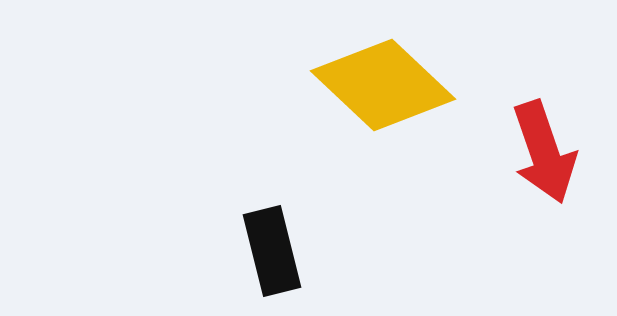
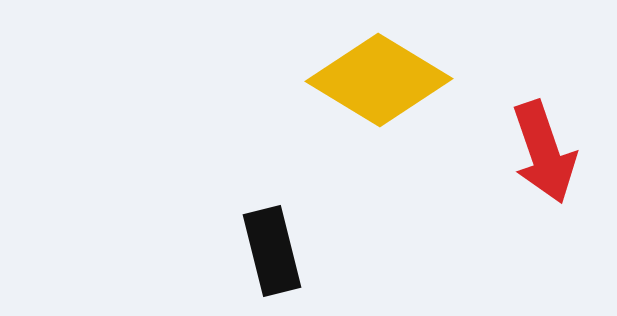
yellow diamond: moved 4 px left, 5 px up; rotated 12 degrees counterclockwise
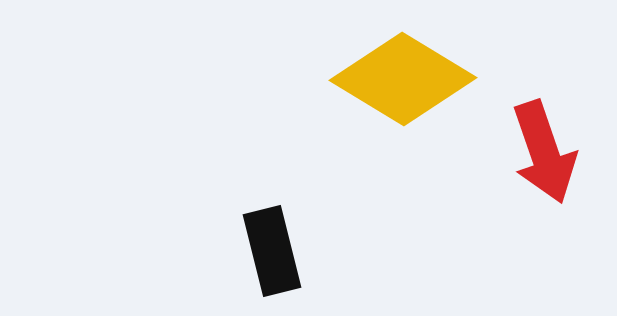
yellow diamond: moved 24 px right, 1 px up
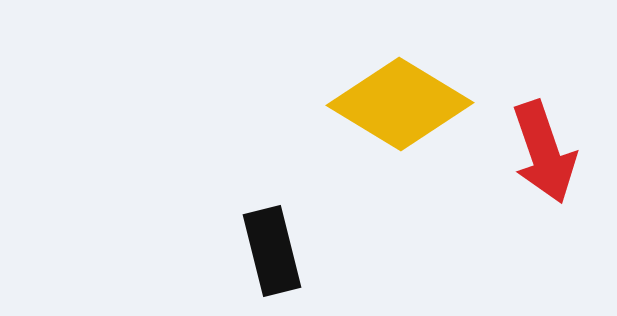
yellow diamond: moved 3 px left, 25 px down
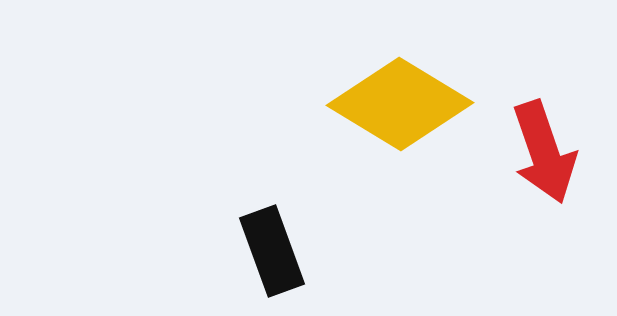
black rectangle: rotated 6 degrees counterclockwise
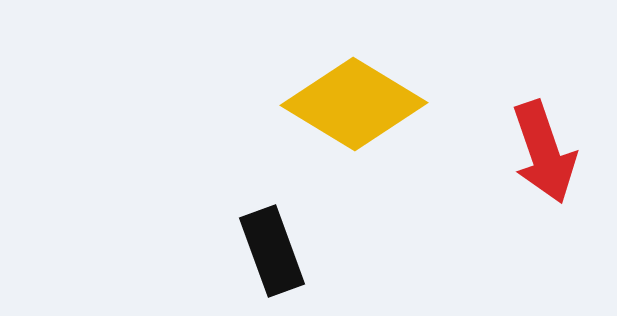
yellow diamond: moved 46 px left
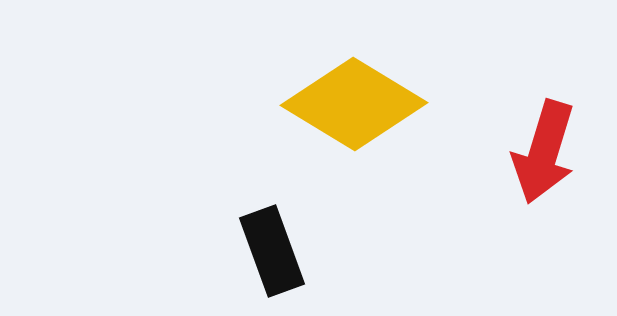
red arrow: rotated 36 degrees clockwise
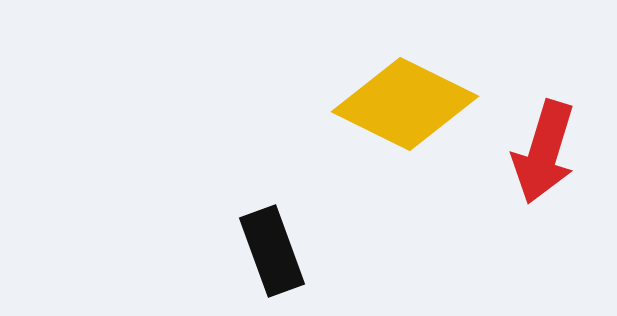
yellow diamond: moved 51 px right; rotated 5 degrees counterclockwise
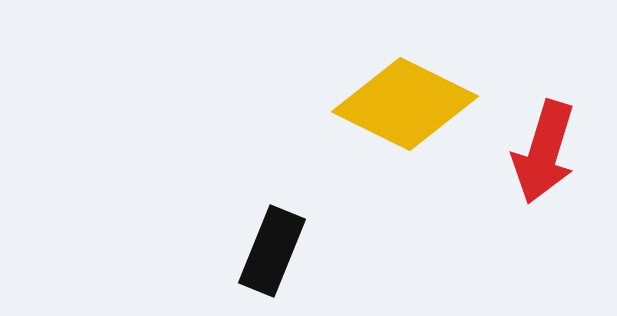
black rectangle: rotated 42 degrees clockwise
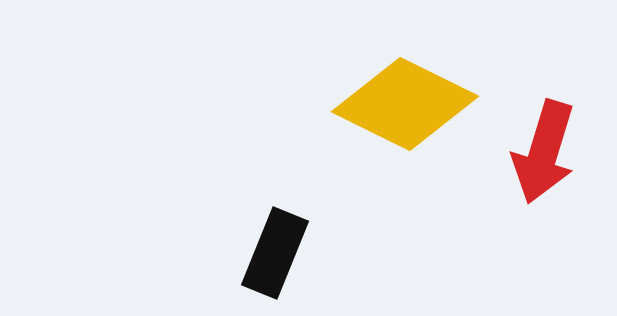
black rectangle: moved 3 px right, 2 px down
